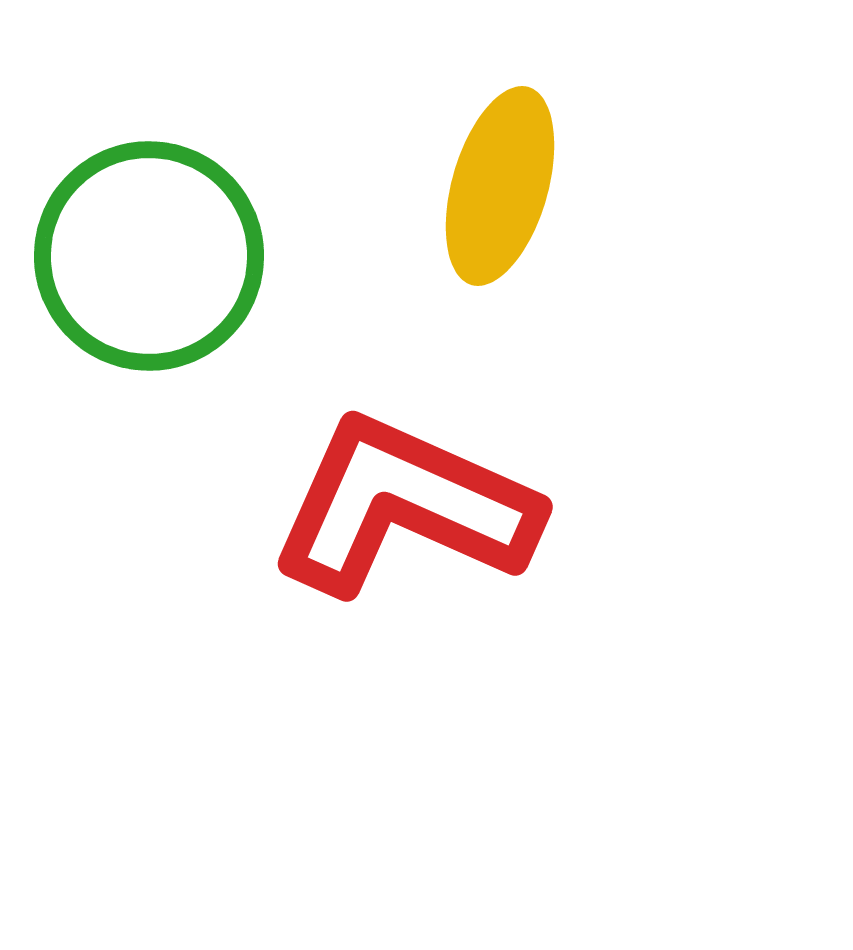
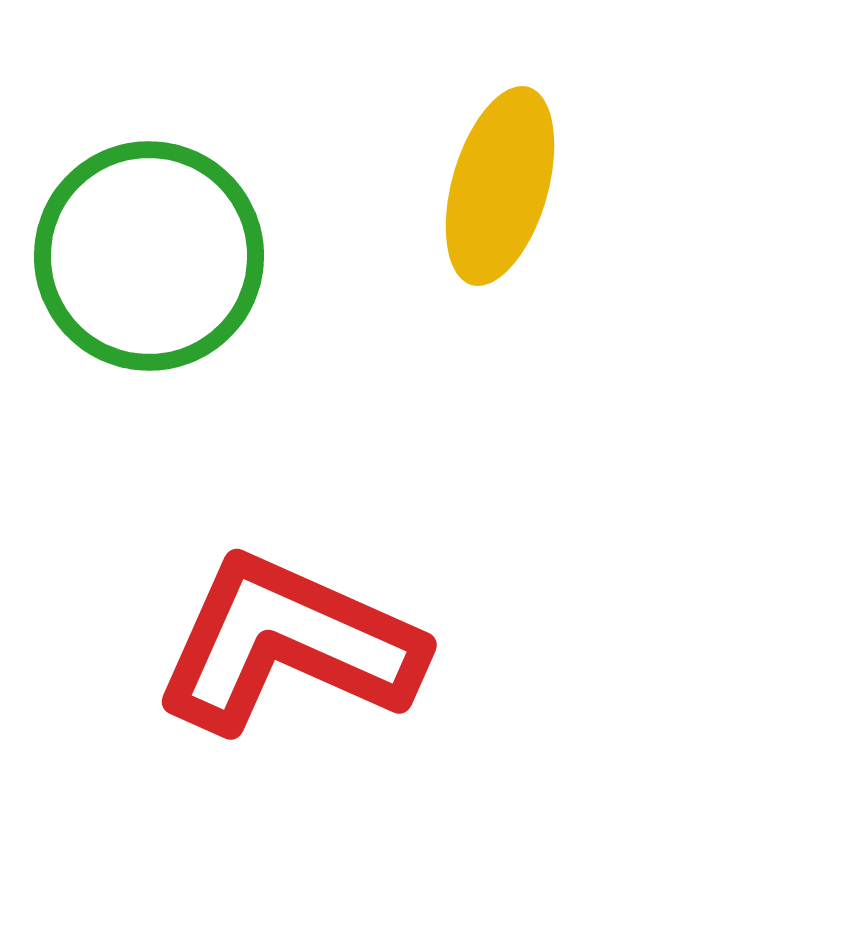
red L-shape: moved 116 px left, 138 px down
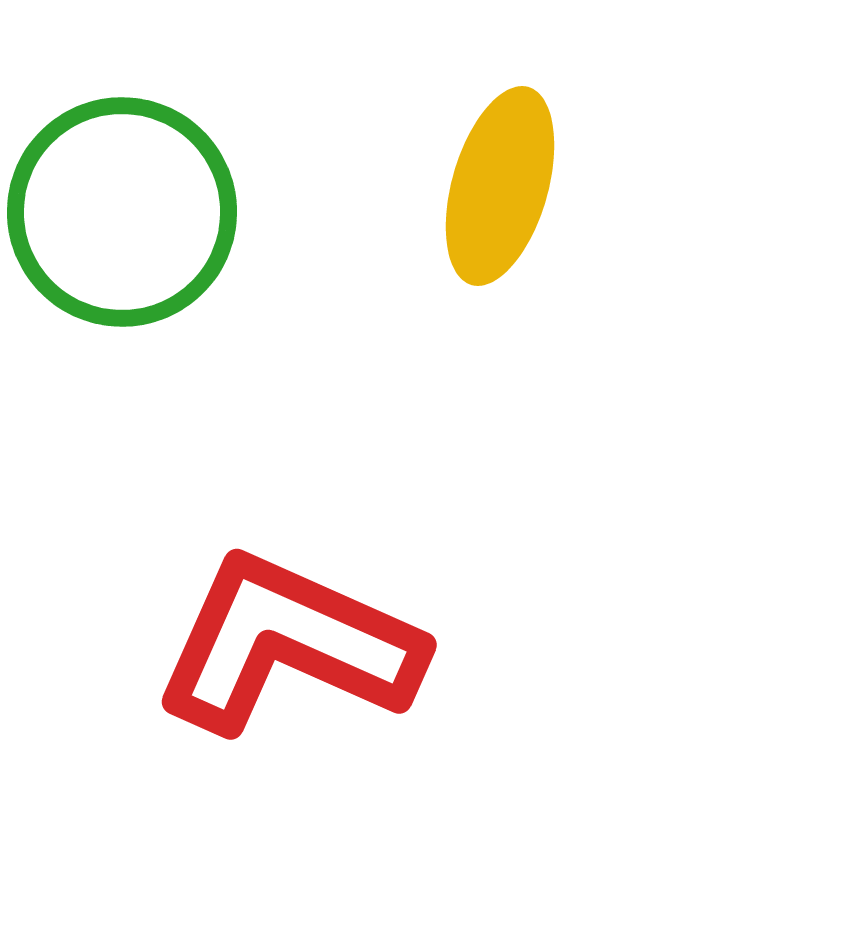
green circle: moved 27 px left, 44 px up
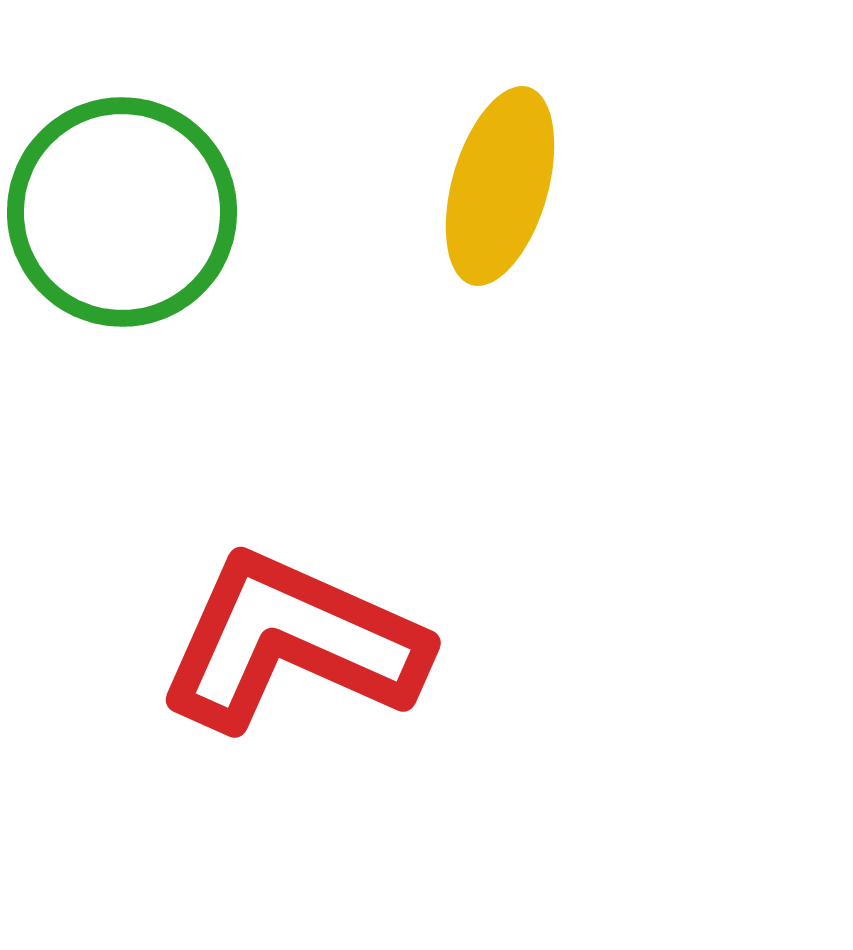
red L-shape: moved 4 px right, 2 px up
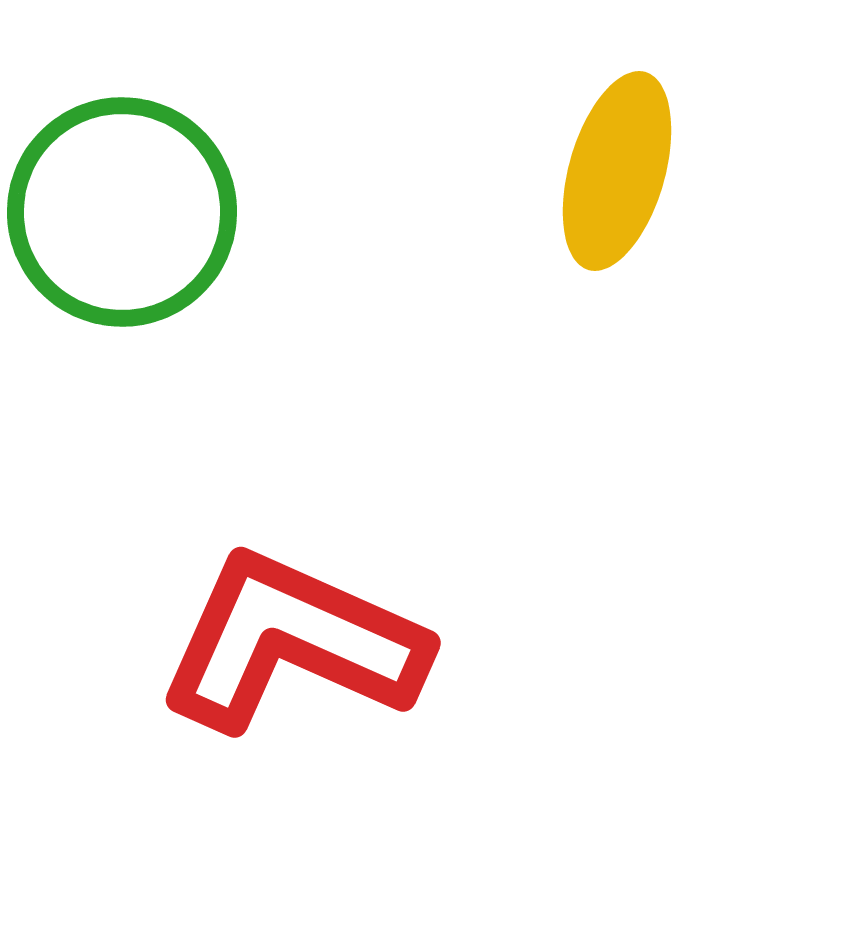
yellow ellipse: moved 117 px right, 15 px up
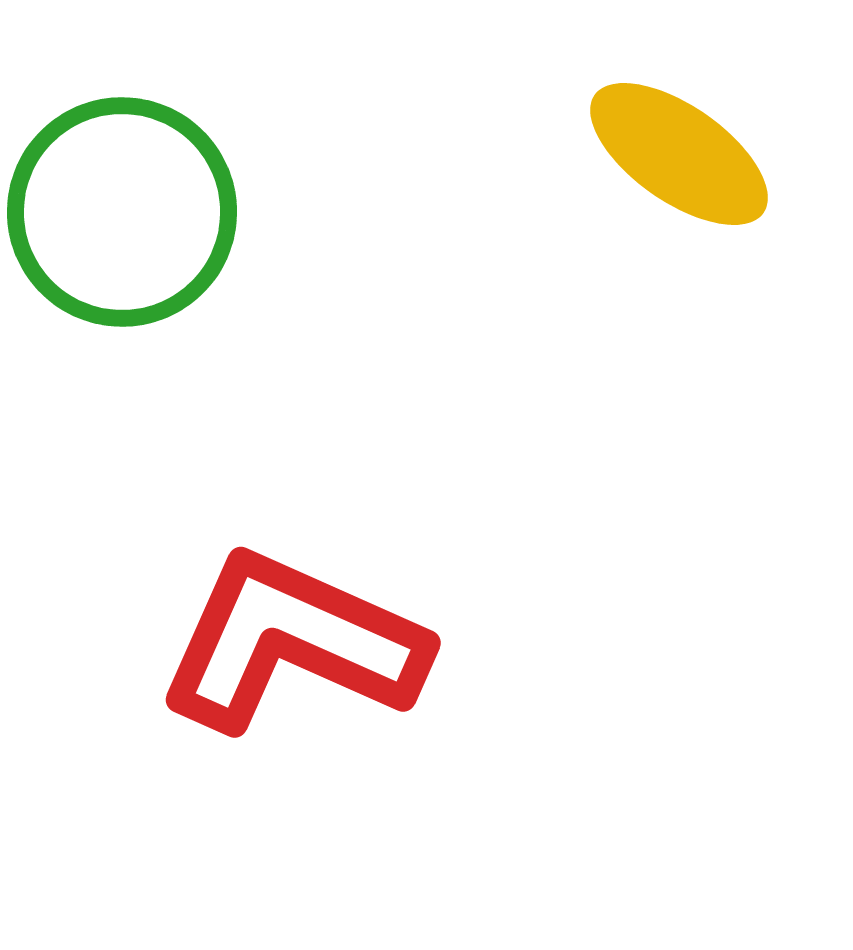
yellow ellipse: moved 62 px right, 17 px up; rotated 71 degrees counterclockwise
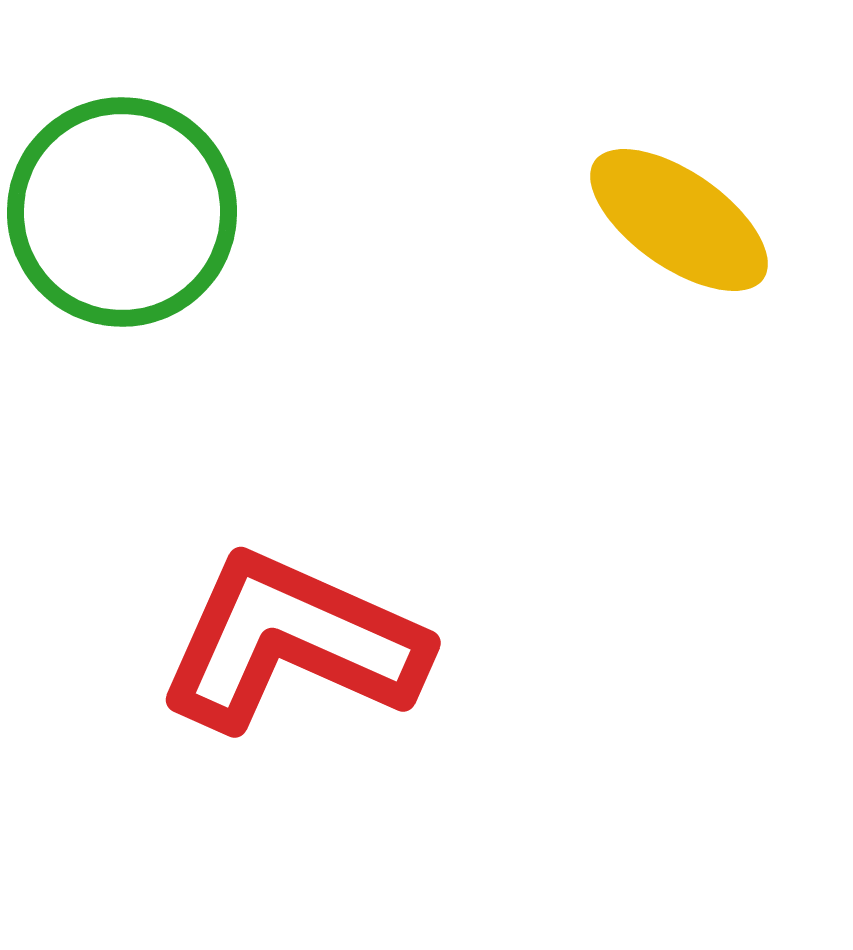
yellow ellipse: moved 66 px down
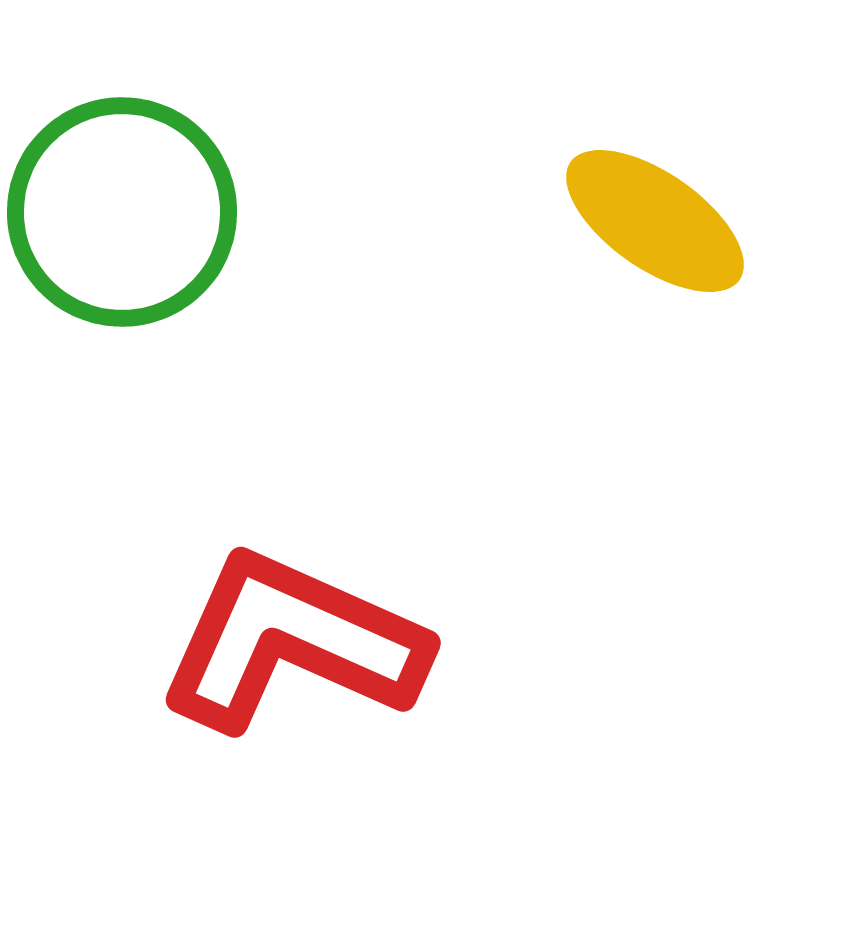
yellow ellipse: moved 24 px left, 1 px down
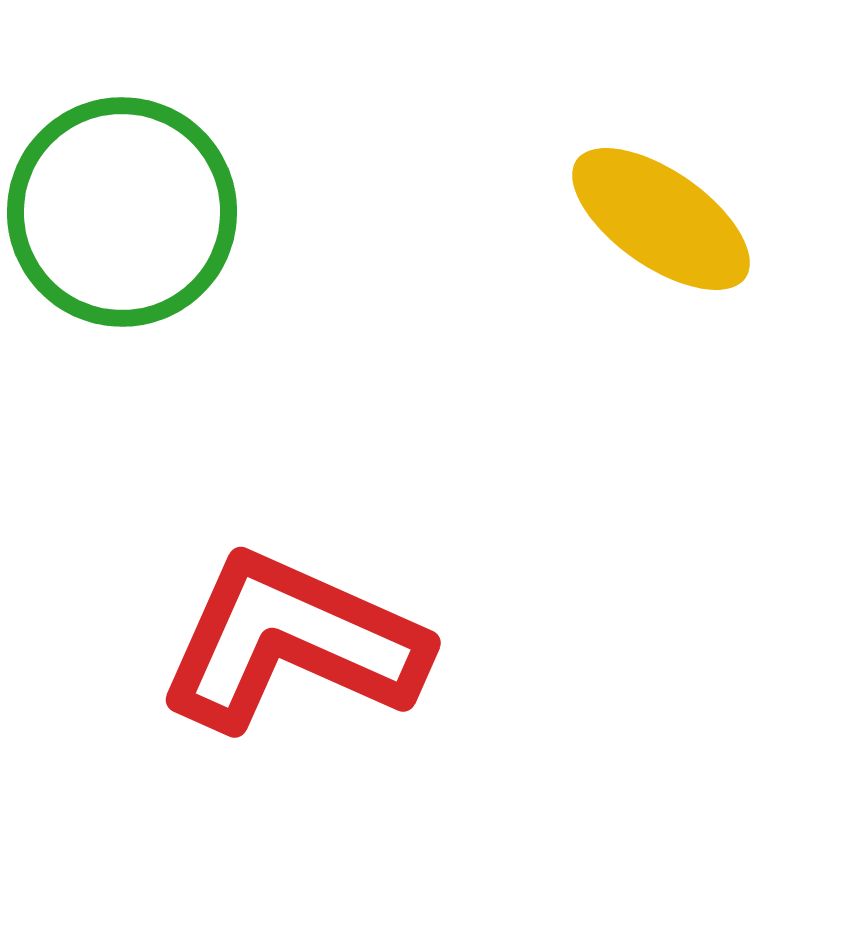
yellow ellipse: moved 6 px right, 2 px up
